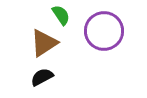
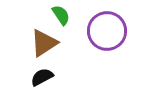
purple circle: moved 3 px right
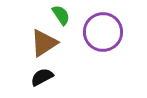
purple circle: moved 4 px left, 1 px down
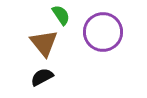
brown triangle: rotated 36 degrees counterclockwise
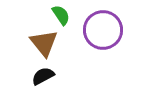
purple circle: moved 2 px up
black semicircle: moved 1 px right, 1 px up
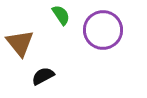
brown triangle: moved 24 px left
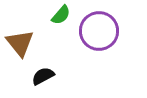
green semicircle: rotated 75 degrees clockwise
purple circle: moved 4 px left, 1 px down
